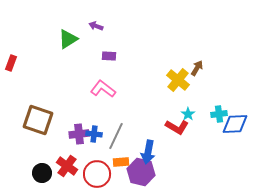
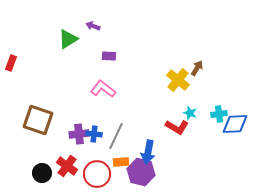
purple arrow: moved 3 px left
cyan star: moved 2 px right, 1 px up; rotated 16 degrees counterclockwise
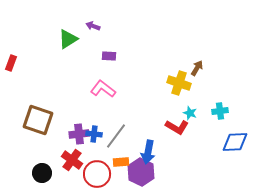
yellow cross: moved 1 px right, 3 px down; rotated 20 degrees counterclockwise
cyan cross: moved 1 px right, 3 px up
blue diamond: moved 18 px down
gray line: rotated 12 degrees clockwise
red cross: moved 5 px right, 6 px up
purple hexagon: rotated 12 degrees clockwise
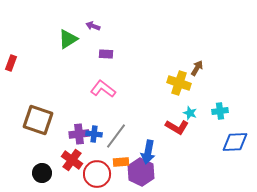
purple rectangle: moved 3 px left, 2 px up
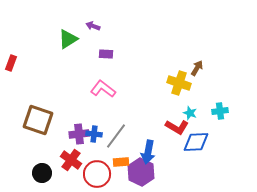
blue diamond: moved 39 px left
red cross: moved 1 px left
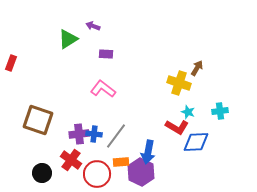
cyan star: moved 2 px left, 1 px up
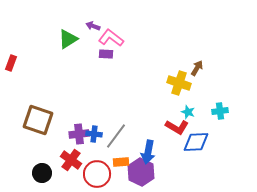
pink L-shape: moved 8 px right, 51 px up
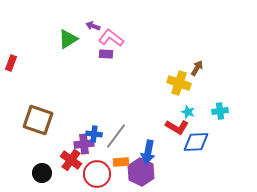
purple cross: moved 5 px right, 10 px down
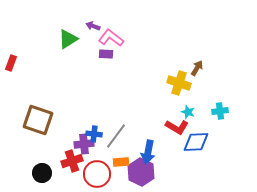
red cross: moved 1 px right, 1 px down; rotated 35 degrees clockwise
